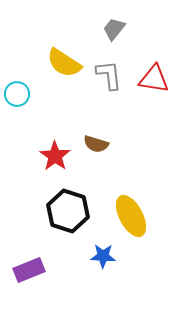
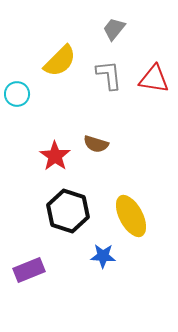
yellow semicircle: moved 4 px left, 2 px up; rotated 78 degrees counterclockwise
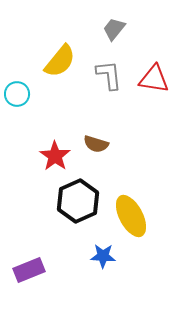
yellow semicircle: rotated 6 degrees counterclockwise
black hexagon: moved 10 px right, 10 px up; rotated 18 degrees clockwise
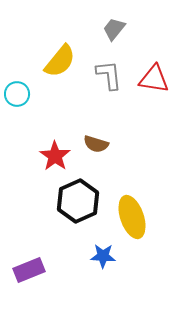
yellow ellipse: moved 1 px right, 1 px down; rotated 9 degrees clockwise
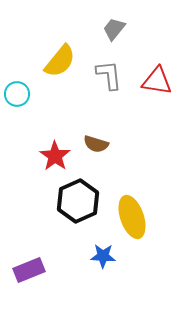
red triangle: moved 3 px right, 2 px down
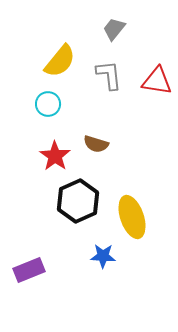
cyan circle: moved 31 px right, 10 px down
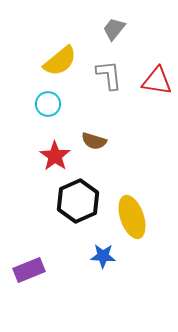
yellow semicircle: rotated 12 degrees clockwise
brown semicircle: moved 2 px left, 3 px up
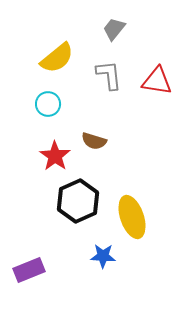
yellow semicircle: moved 3 px left, 3 px up
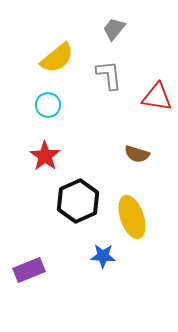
red triangle: moved 16 px down
cyan circle: moved 1 px down
brown semicircle: moved 43 px right, 13 px down
red star: moved 10 px left
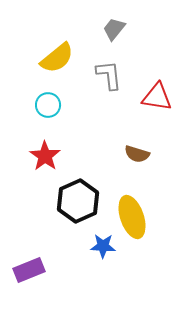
blue star: moved 10 px up
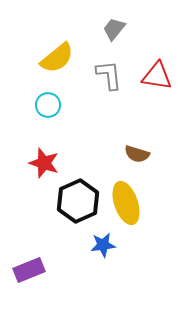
red triangle: moved 21 px up
red star: moved 1 px left, 7 px down; rotated 16 degrees counterclockwise
yellow ellipse: moved 6 px left, 14 px up
blue star: moved 1 px up; rotated 10 degrees counterclockwise
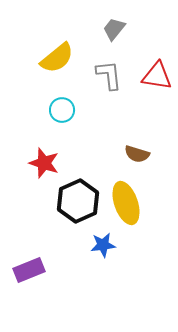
cyan circle: moved 14 px right, 5 px down
